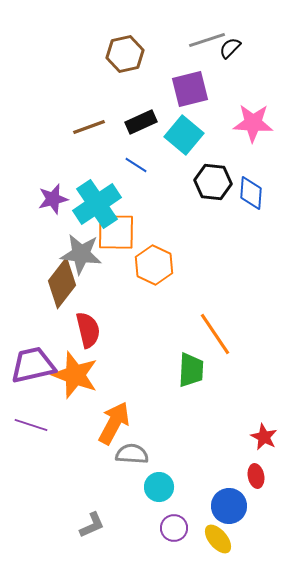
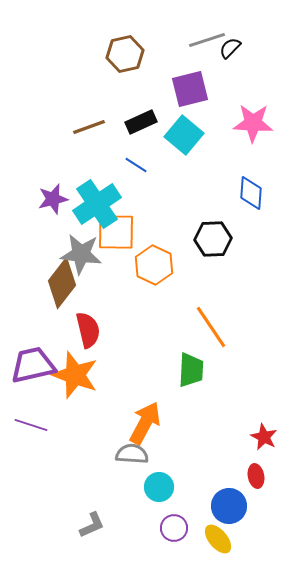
black hexagon: moved 57 px down; rotated 9 degrees counterclockwise
orange line: moved 4 px left, 7 px up
orange arrow: moved 31 px right
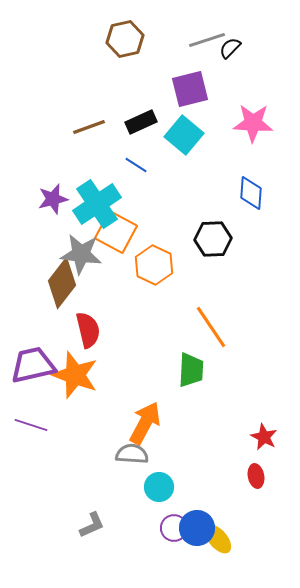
brown hexagon: moved 15 px up
orange square: rotated 27 degrees clockwise
blue circle: moved 32 px left, 22 px down
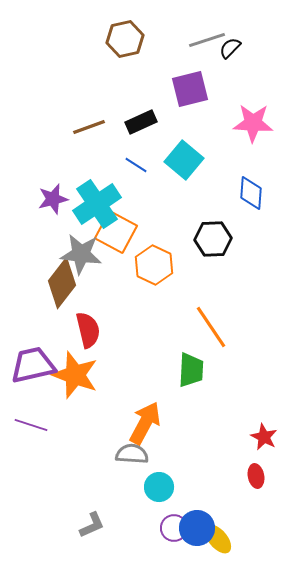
cyan square: moved 25 px down
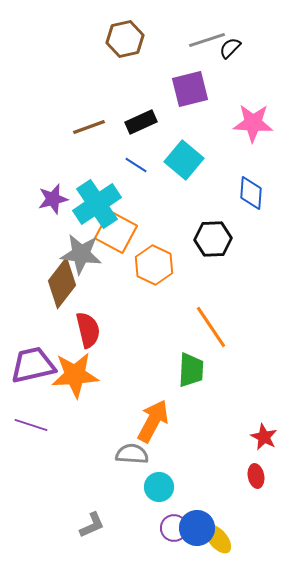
orange star: rotated 24 degrees counterclockwise
orange arrow: moved 8 px right, 2 px up
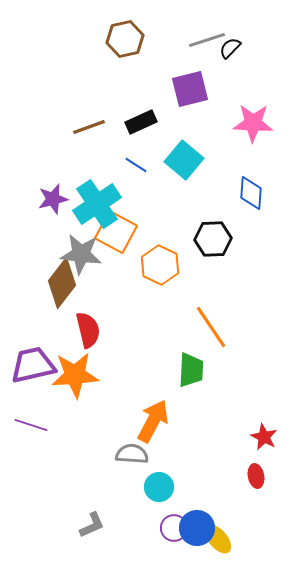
orange hexagon: moved 6 px right
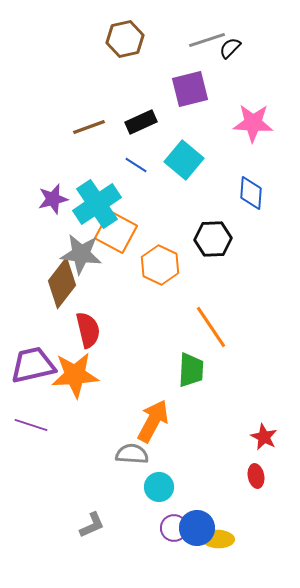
yellow ellipse: rotated 48 degrees counterclockwise
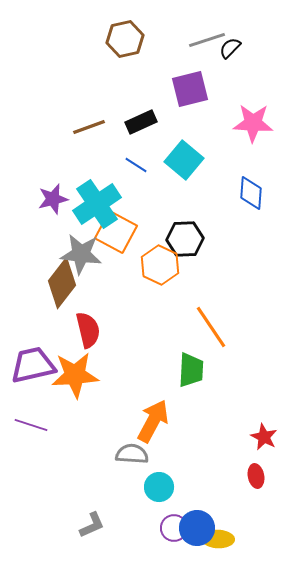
black hexagon: moved 28 px left
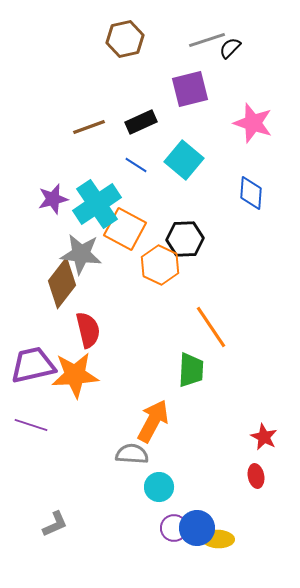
pink star: rotated 15 degrees clockwise
orange square: moved 9 px right, 3 px up
gray L-shape: moved 37 px left, 1 px up
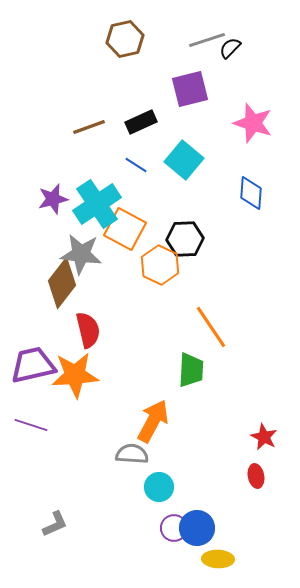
yellow ellipse: moved 20 px down
